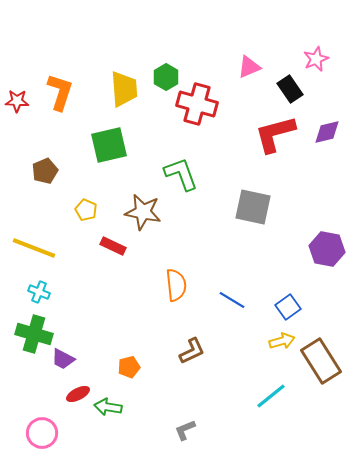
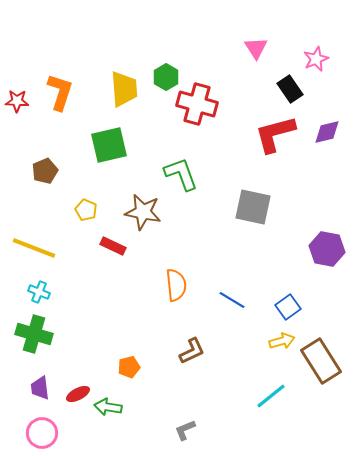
pink triangle: moved 7 px right, 19 px up; rotated 40 degrees counterclockwise
purple trapezoid: moved 23 px left, 29 px down; rotated 55 degrees clockwise
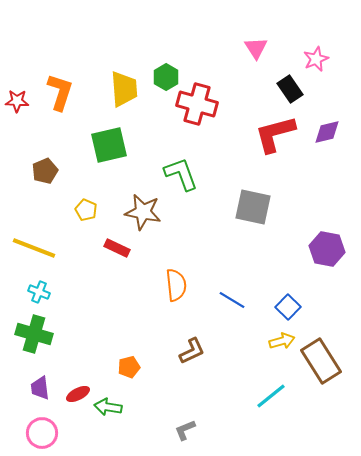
red rectangle: moved 4 px right, 2 px down
blue square: rotated 10 degrees counterclockwise
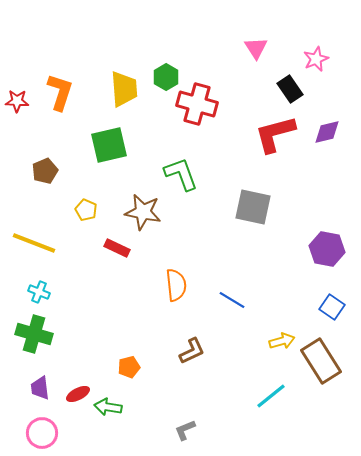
yellow line: moved 5 px up
blue square: moved 44 px right; rotated 10 degrees counterclockwise
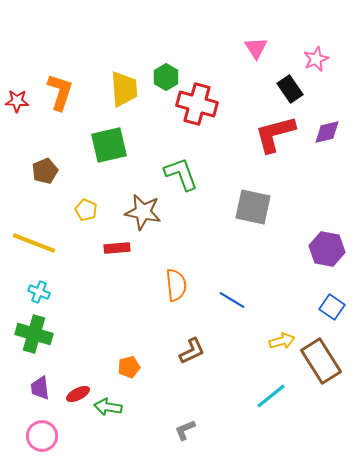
red rectangle: rotated 30 degrees counterclockwise
pink circle: moved 3 px down
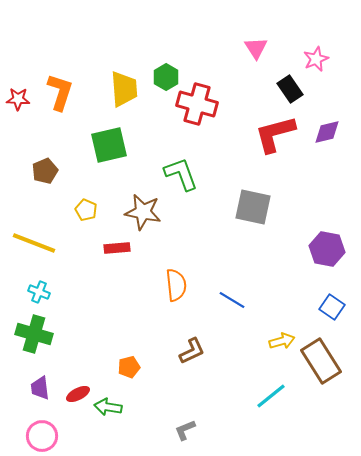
red star: moved 1 px right, 2 px up
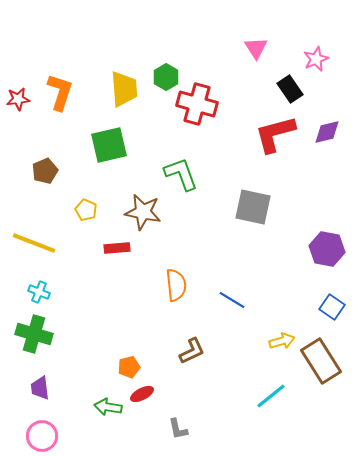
red star: rotated 10 degrees counterclockwise
red ellipse: moved 64 px right
gray L-shape: moved 7 px left, 1 px up; rotated 80 degrees counterclockwise
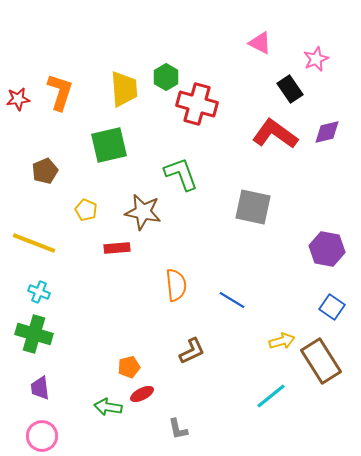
pink triangle: moved 4 px right, 5 px up; rotated 30 degrees counterclockwise
red L-shape: rotated 51 degrees clockwise
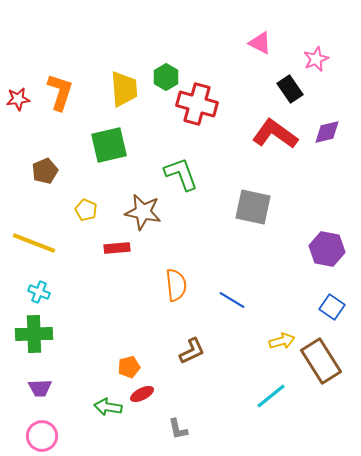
green cross: rotated 18 degrees counterclockwise
purple trapezoid: rotated 85 degrees counterclockwise
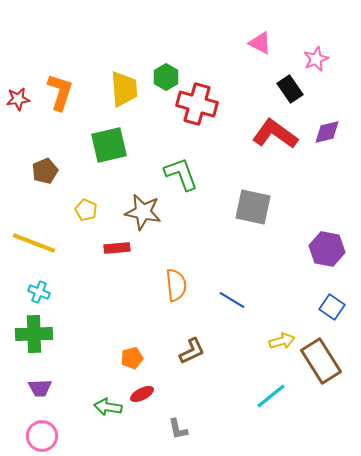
orange pentagon: moved 3 px right, 9 px up
